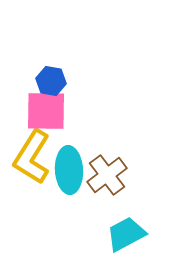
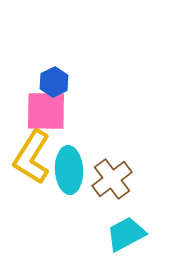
blue hexagon: moved 3 px right, 1 px down; rotated 24 degrees clockwise
brown cross: moved 5 px right, 4 px down
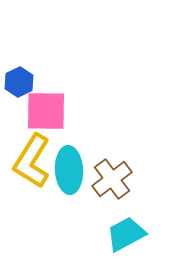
blue hexagon: moved 35 px left
yellow L-shape: moved 4 px down
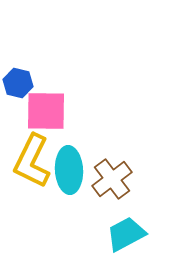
blue hexagon: moved 1 px left, 1 px down; rotated 20 degrees counterclockwise
yellow L-shape: rotated 6 degrees counterclockwise
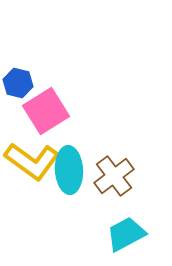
pink square: rotated 33 degrees counterclockwise
yellow L-shape: rotated 80 degrees counterclockwise
brown cross: moved 2 px right, 3 px up
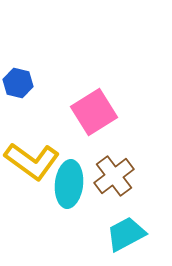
pink square: moved 48 px right, 1 px down
cyan ellipse: moved 14 px down; rotated 9 degrees clockwise
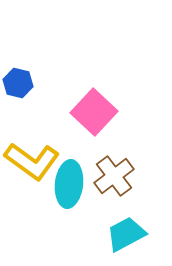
pink square: rotated 15 degrees counterclockwise
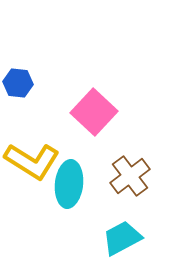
blue hexagon: rotated 8 degrees counterclockwise
yellow L-shape: rotated 4 degrees counterclockwise
brown cross: moved 16 px right
cyan trapezoid: moved 4 px left, 4 px down
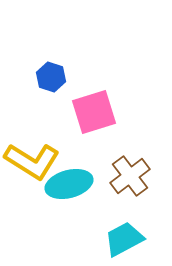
blue hexagon: moved 33 px right, 6 px up; rotated 12 degrees clockwise
pink square: rotated 30 degrees clockwise
cyan ellipse: rotated 69 degrees clockwise
cyan trapezoid: moved 2 px right, 1 px down
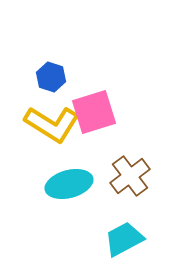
yellow L-shape: moved 20 px right, 37 px up
